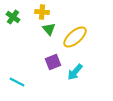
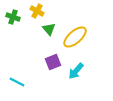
yellow cross: moved 5 px left, 1 px up; rotated 24 degrees clockwise
green cross: rotated 16 degrees counterclockwise
cyan arrow: moved 1 px right, 1 px up
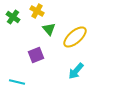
green cross: rotated 16 degrees clockwise
purple square: moved 17 px left, 7 px up
cyan line: rotated 14 degrees counterclockwise
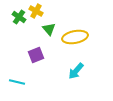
yellow cross: moved 1 px left
green cross: moved 6 px right
yellow ellipse: rotated 30 degrees clockwise
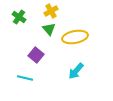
yellow cross: moved 15 px right; rotated 32 degrees clockwise
purple square: rotated 28 degrees counterclockwise
cyan line: moved 8 px right, 4 px up
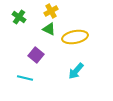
green triangle: rotated 24 degrees counterclockwise
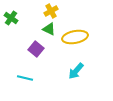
green cross: moved 8 px left, 1 px down
purple square: moved 6 px up
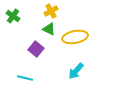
green cross: moved 2 px right, 2 px up
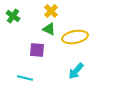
yellow cross: rotated 16 degrees counterclockwise
purple square: moved 1 px right, 1 px down; rotated 35 degrees counterclockwise
